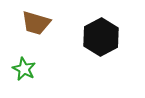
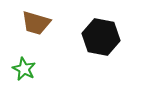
black hexagon: rotated 21 degrees counterclockwise
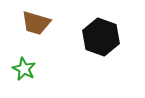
black hexagon: rotated 9 degrees clockwise
